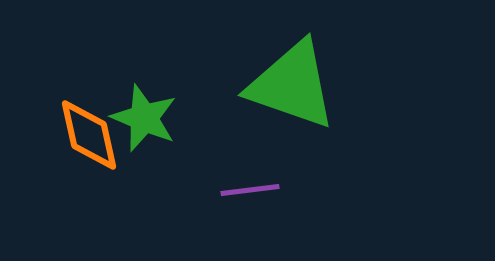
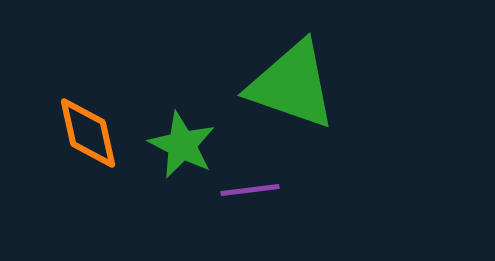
green star: moved 38 px right, 27 px down; rotated 4 degrees clockwise
orange diamond: moved 1 px left, 2 px up
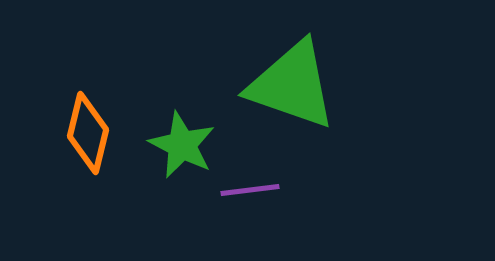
orange diamond: rotated 26 degrees clockwise
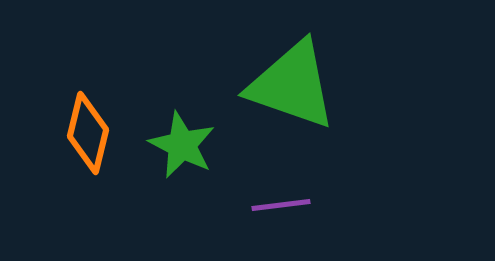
purple line: moved 31 px right, 15 px down
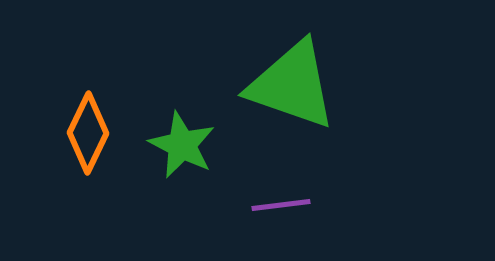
orange diamond: rotated 12 degrees clockwise
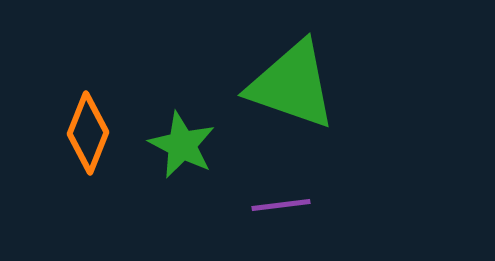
orange diamond: rotated 4 degrees counterclockwise
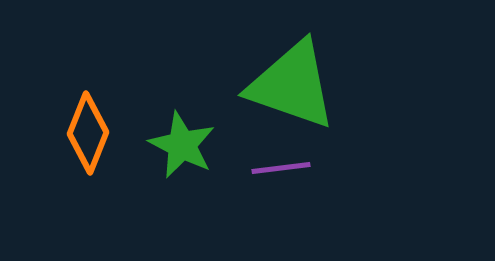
purple line: moved 37 px up
